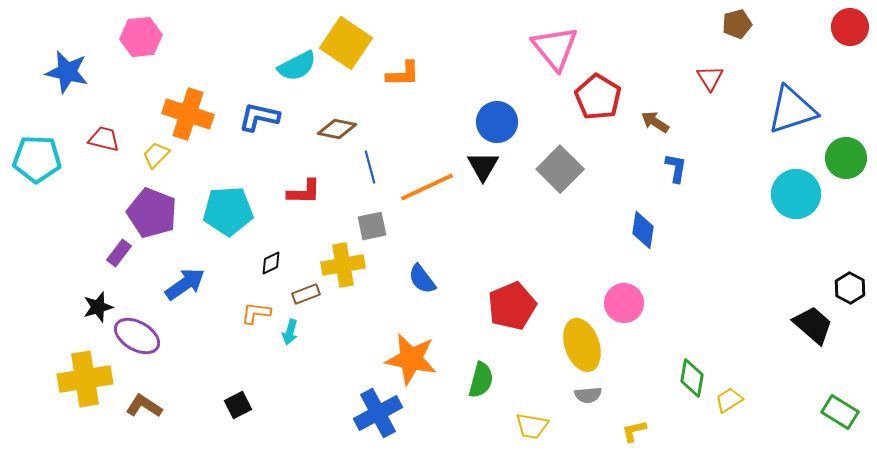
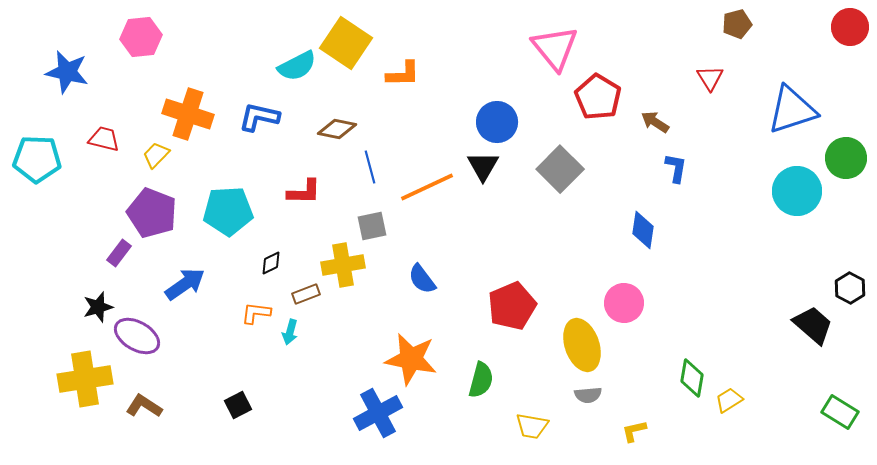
cyan circle at (796, 194): moved 1 px right, 3 px up
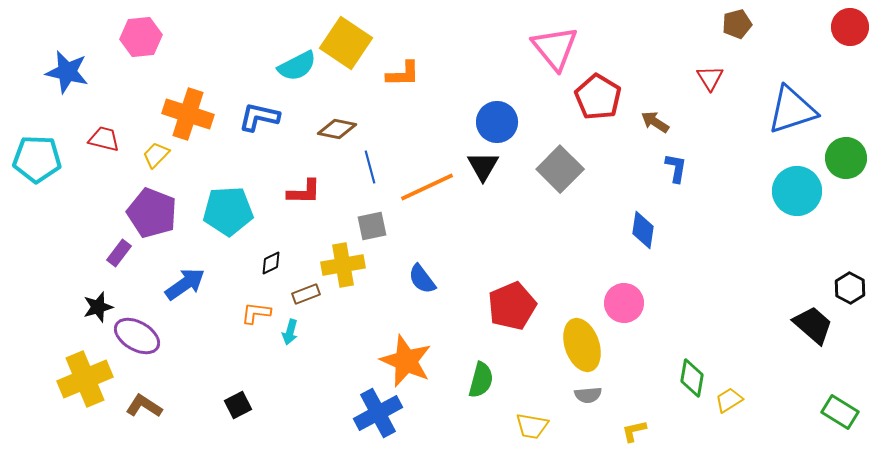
orange star at (411, 359): moved 5 px left, 2 px down; rotated 12 degrees clockwise
yellow cross at (85, 379): rotated 14 degrees counterclockwise
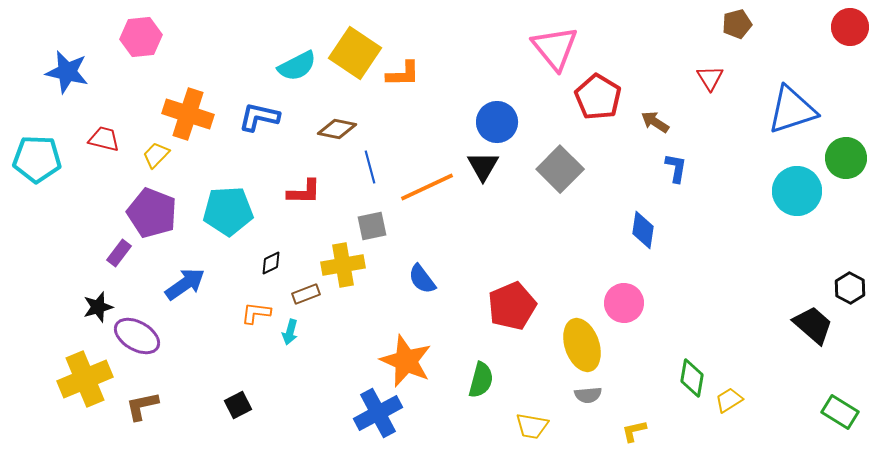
yellow square at (346, 43): moved 9 px right, 10 px down
brown L-shape at (144, 406): moved 2 px left; rotated 45 degrees counterclockwise
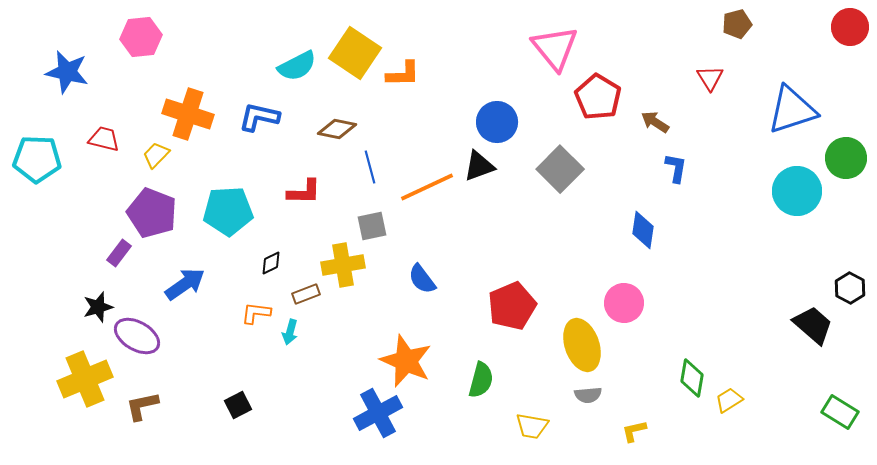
black triangle at (483, 166): moved 4 px left; rotated 40 degrees clockwise
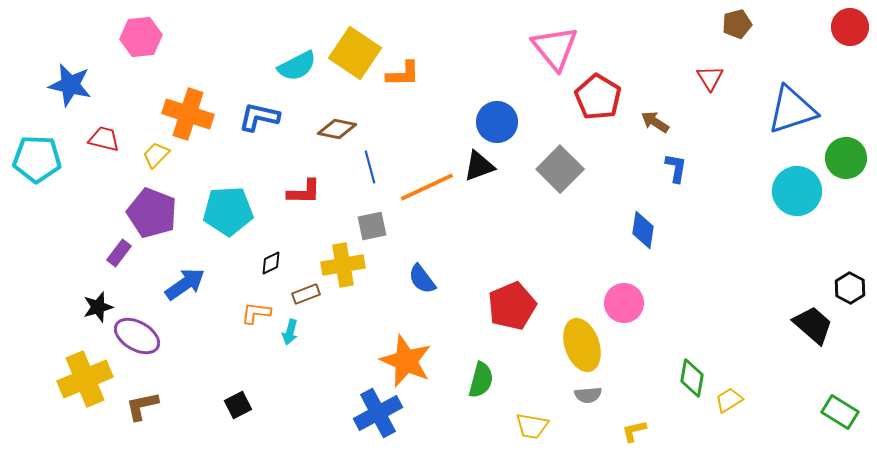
blue star at (67, 72): moved 3 px right, 13 px down
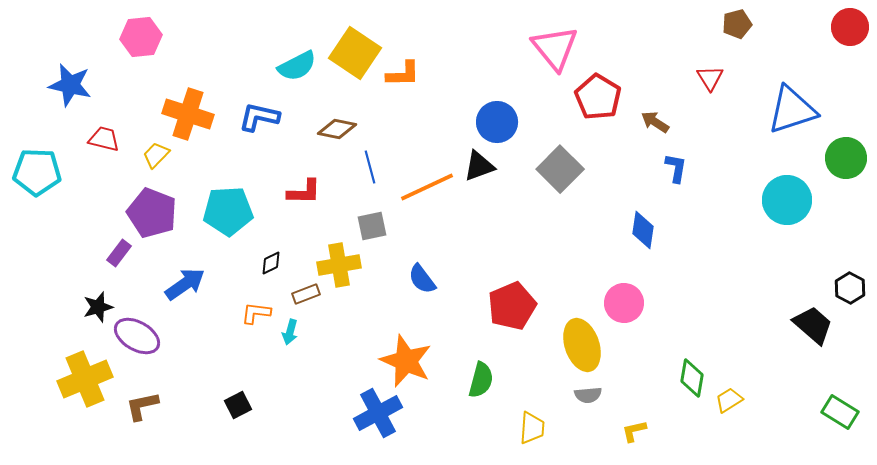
cyan pentagon at (37, 159): moved 13 px down
cyan circle at (797, 191): moved 10 px left, 9 px down
yellow cross at (343, 265): moved 4 px left
yellow trapezoid at (532, 426): moved 2 px down; rotated 96 degrees counterclockwise
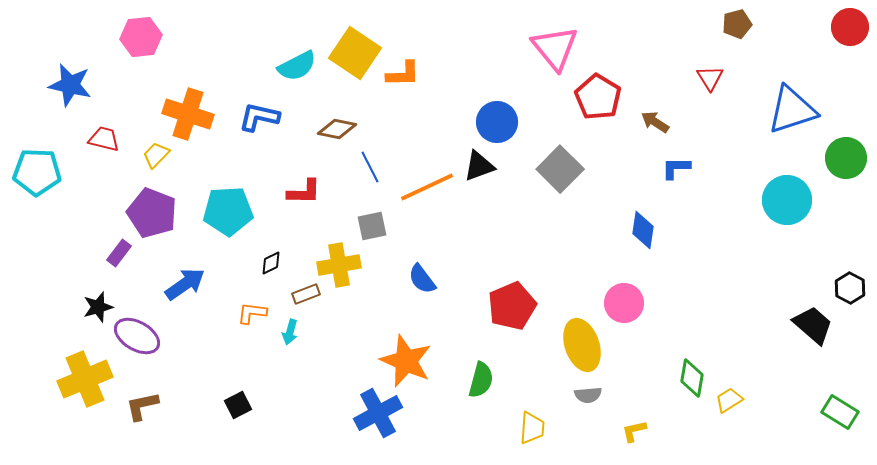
blue line at (370, 167): rotated 12 degrees counterclockwise
blue L-shape at (676, 168): rotated 100 degrees counterclockwise
orange L-shape at (256, 313): moved 4 px left
